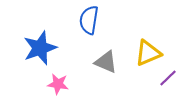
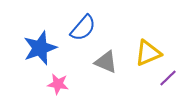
blue semicircle: moved 6 px left, 8 px down; rotated 148 degrees counterclockwise
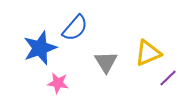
blue semicircle: moved 8 px left
gray triangle: rotated 35 degrees clockwise
pink star: moved 1 px up
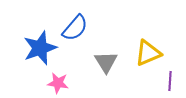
purple line: moved 2 px right, 3 px down; rotated 42 degrees counterclockwise
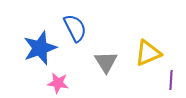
blue semicircle: rotated 68 degrees counterclockwise
purple line: moved 1 px right, 1 px up
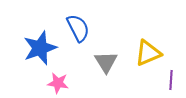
blue semicircle: moved 3 px right
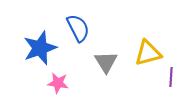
yellow triangle: rotated 8 degrees clockwise
purple line: moved 3 px up
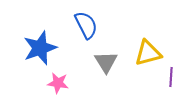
blue semicircle: moved 8 px right, 3 px up
